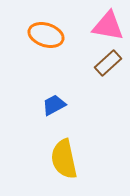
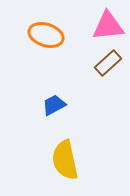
pink triangle: rotated 16 degrees counterclockwise
yellow semicircle: moved 1 px right, 1 px down
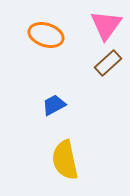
pink triangle: moved 2 px left, 1 px up; rotated 48 degrees counterclockwise
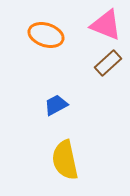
pink triangle: rotated 44 degrees counterclockwise
blue trapezoid: moved 2 px right
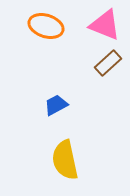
pink triangle: moved 1 px left
orange ellipse: moved 9 px up
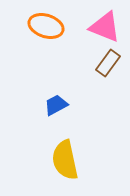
pink triangle: moved 2 px down
brown rectangle: rotated 12 degrees counterclockwise
